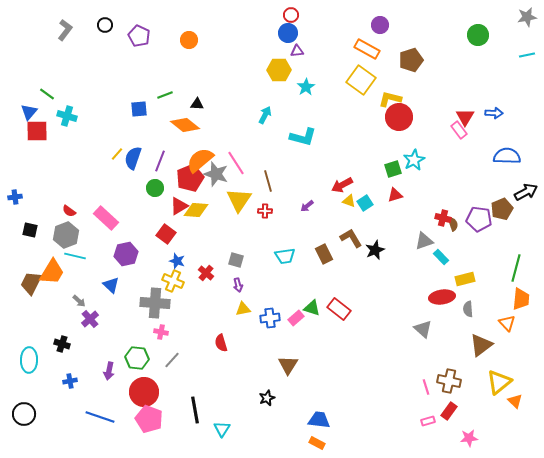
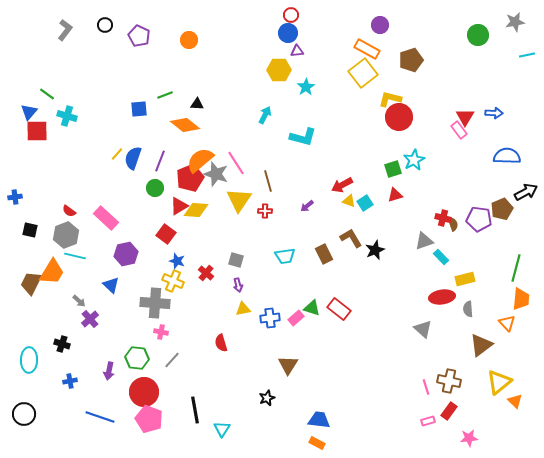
gray star at (527, 17): moved 12 px left, 5 px down
yellow square at (361, 80): moved 2 px right, 7 px up; rotated 16 degrees clockwise
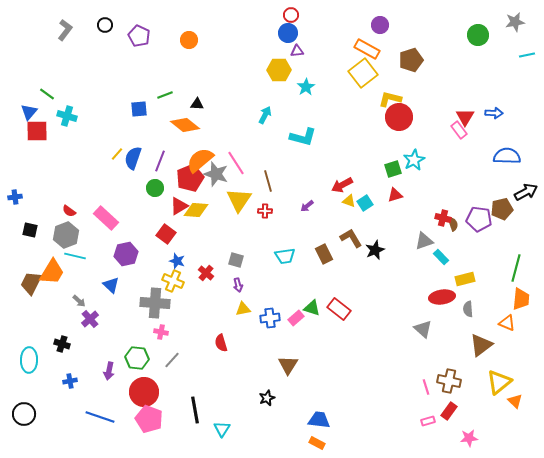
brown pentagon at (502, 209): rotated 10 degrees clockwise
orange triangle at (507, 323): rotated 24 degrees counterclockwise
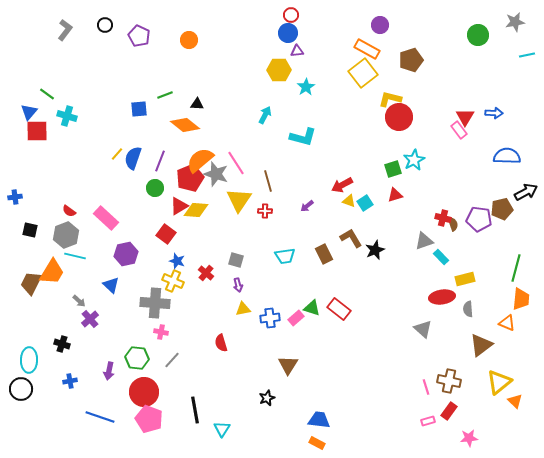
black circle at (24, 414): moved 3 px left, 25 px up
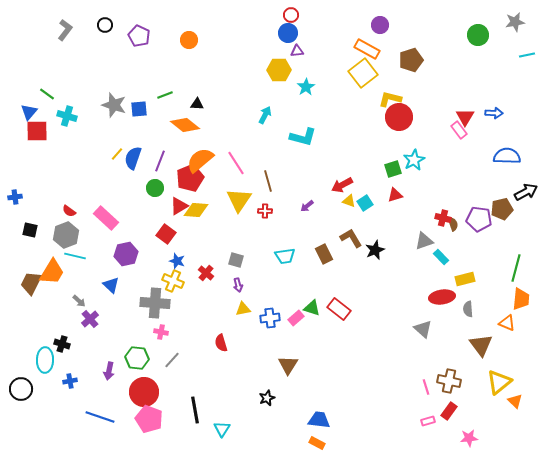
gray star at (216, 174): moved 102 px left, 69 px up
brown triangle at (481, 345): rotated 30 degrees counterclockwise
cyan ellipse at (29, 360): moved 16 px right
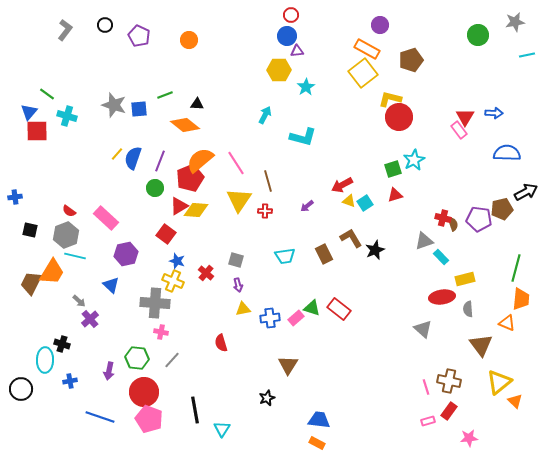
blue circle at (288, 33): moved 1 px left, 3 px down
blue semicircle at (507, 156): moved 3 px up
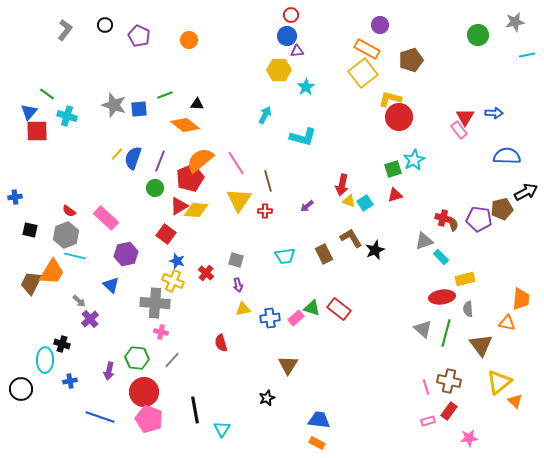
blue semicircle at (507, 153): moved 3 px down
red arrow at (342, 185): rotated 50 degrees counterclockwise
green line at (516, 268): moved 70 px left, 65 px down
orange triangle at (507, 323): rotated 12 degrees counterclockwise
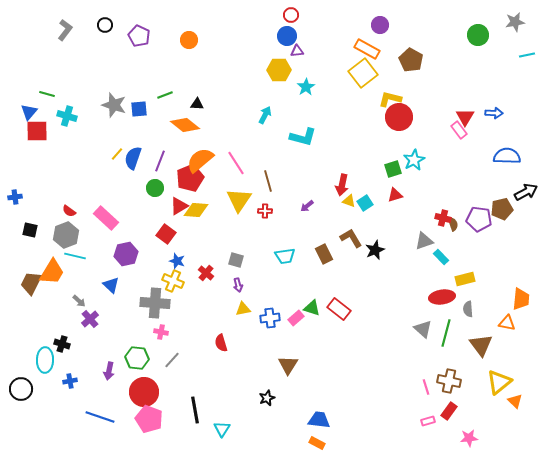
brown pentagon at (411, 60): rotated 25 degrees counterclockwise
green line at (47, 94): rotated 21 degrees counterclockwise
